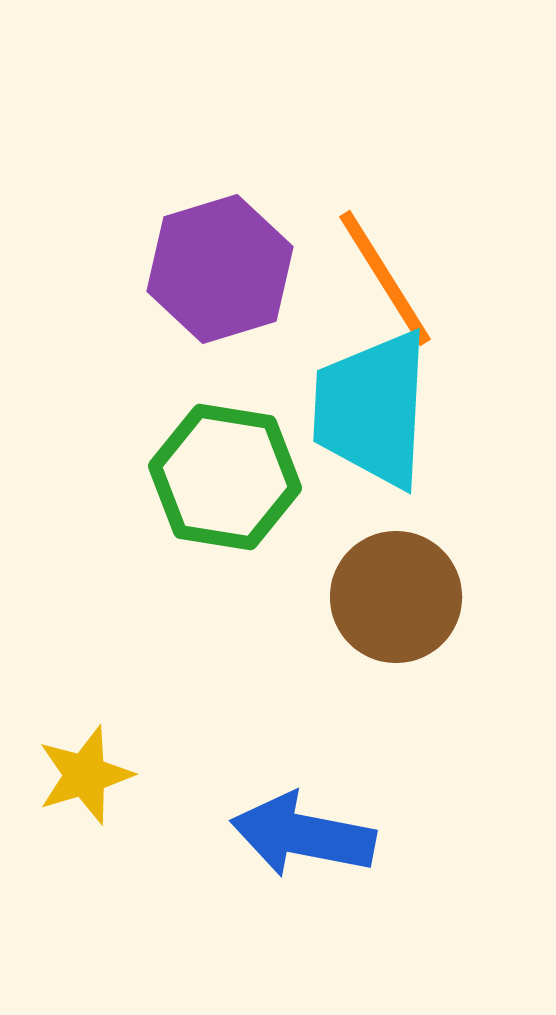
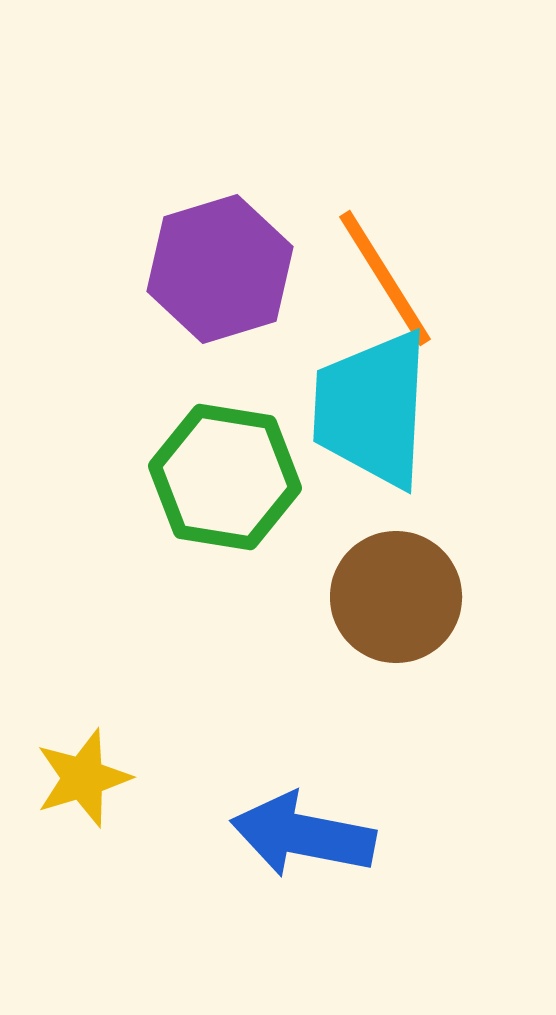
yellow star: moved 2 px left, 3 px down
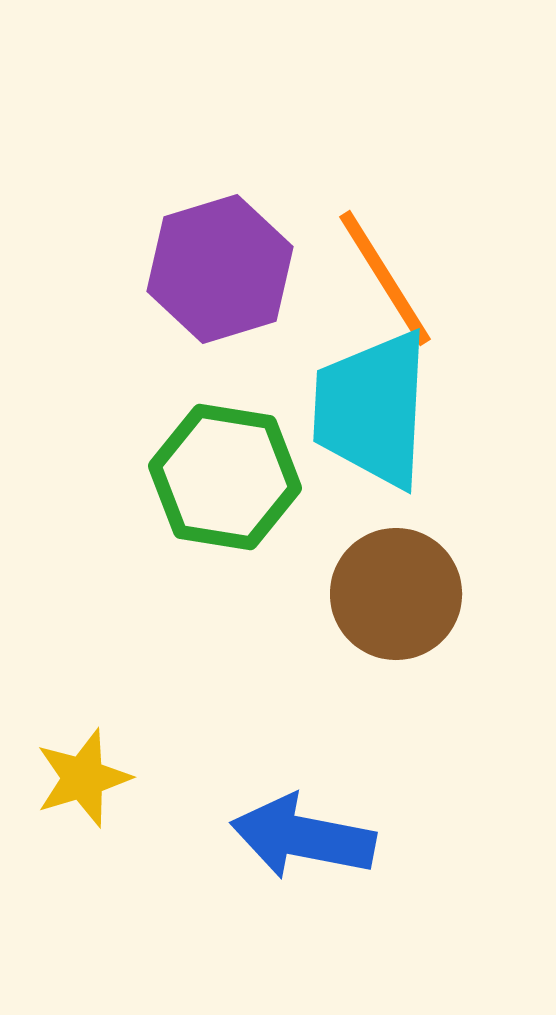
brown circle: moved 3 px up
blue arrow: moved 2 px down
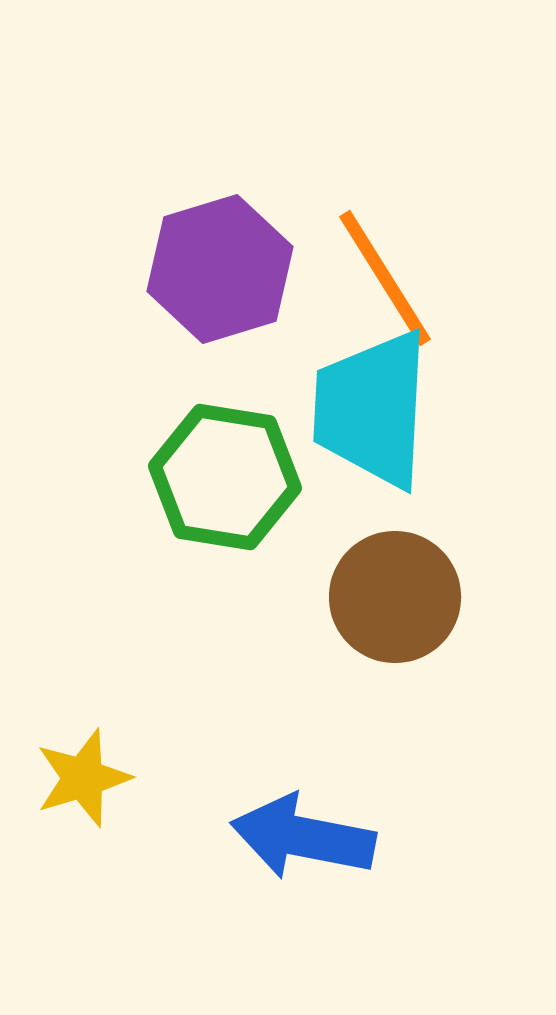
brown circle: moved 1 px left, 3 px down
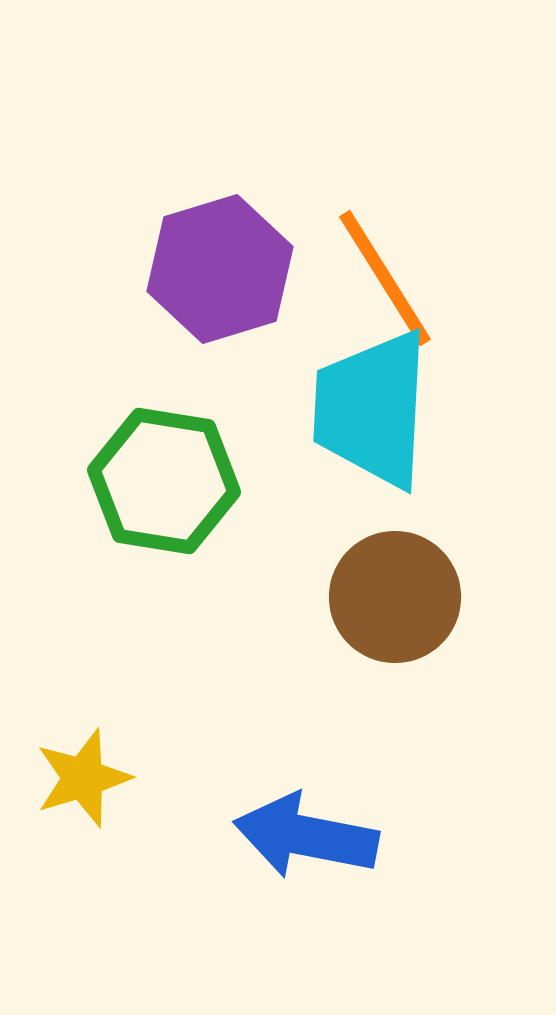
green hexagon: moved 61 px left, 4 px down
blue arrow: moved 3 px right, 1 px up
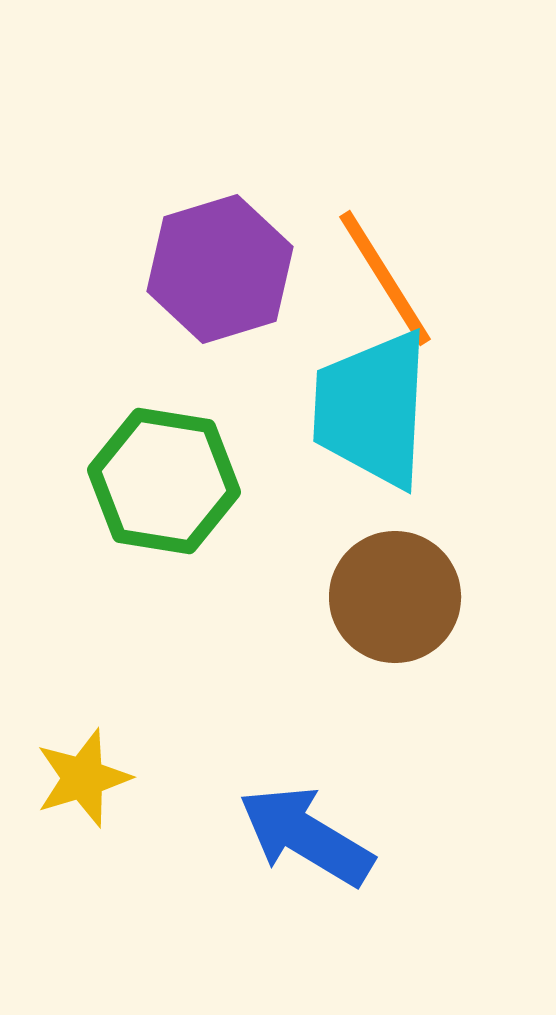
blue arrow: rotated 20 degrees clockwise
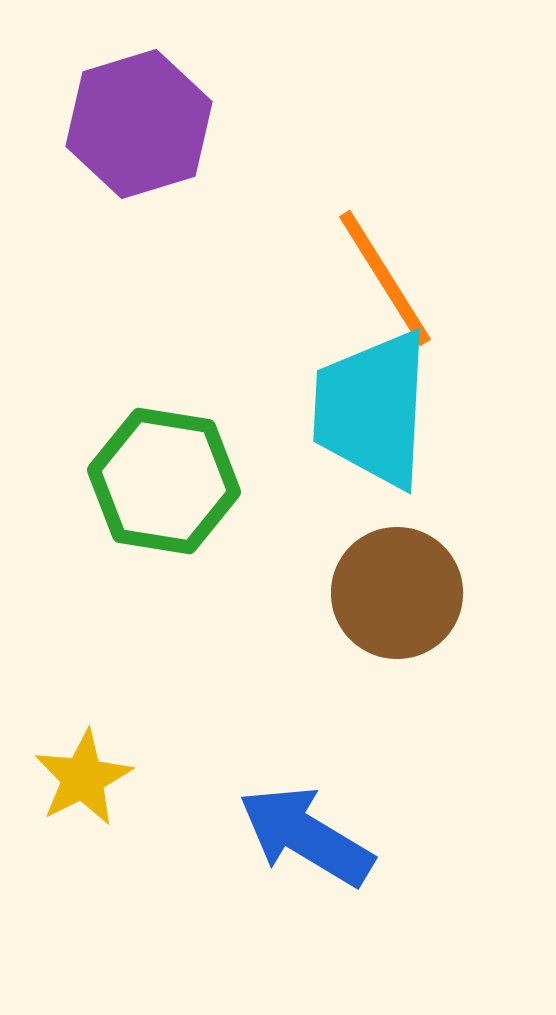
purple hexagon: moved 81 px left, 145 px up
brown circle: moved 2 px right, 4 px up
yellow star: rotated 10 degrees counterclockwise
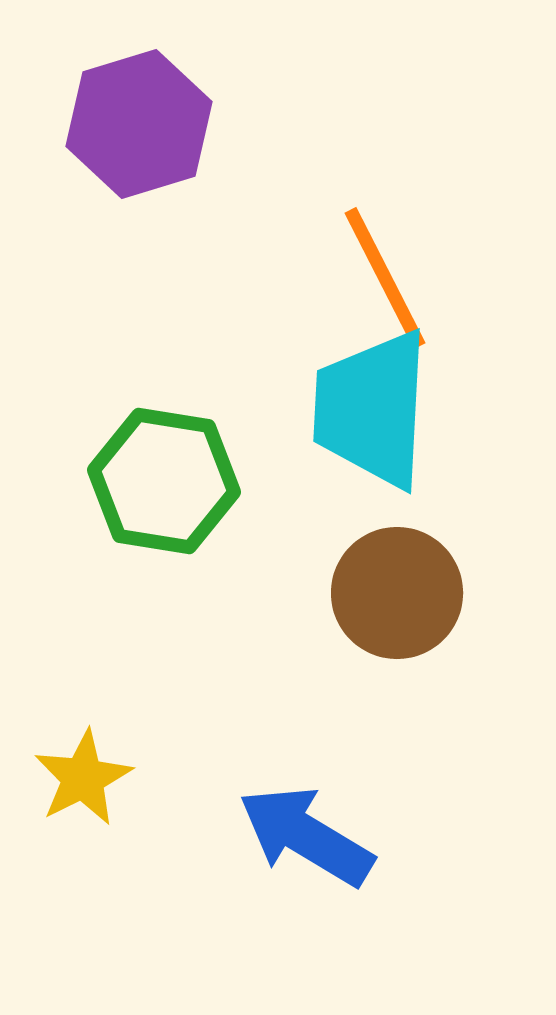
orange line: rotated 5 degrees clockwise
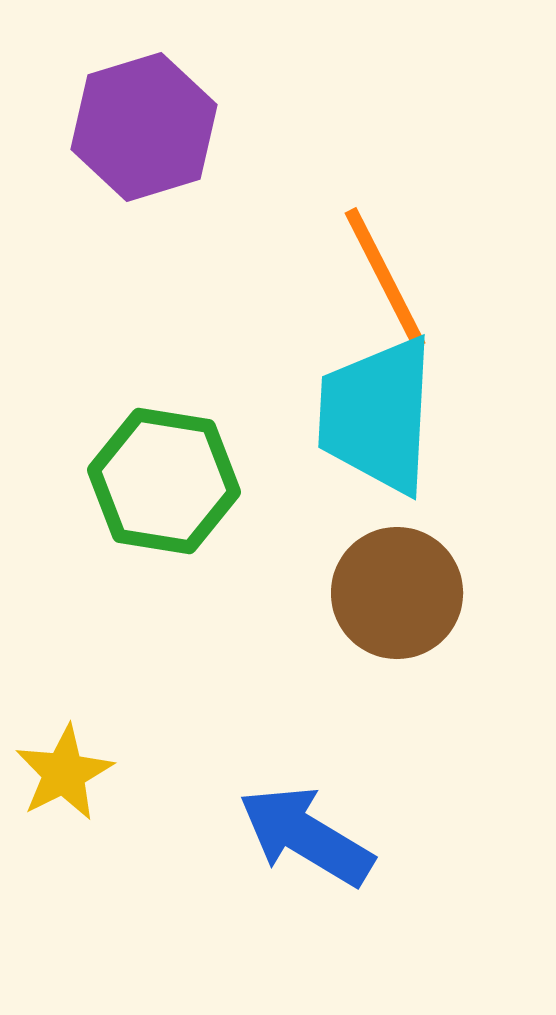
purple hexagon: moved 5 px right, 3 px down
cyan trapezoid: moved 5 px right, 6 px down
yellow star: moved 19 px left, 5 px up
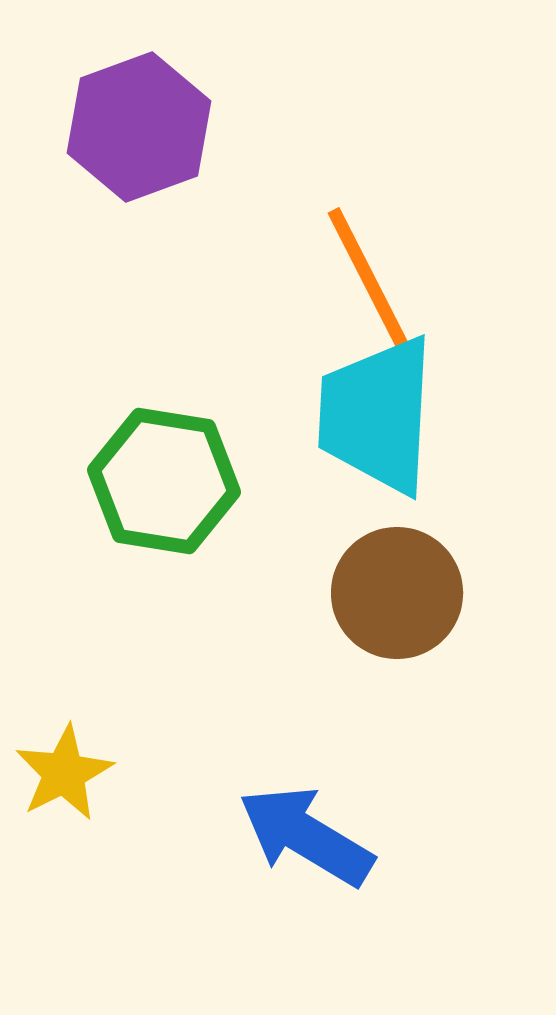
purple hexagon: moved 5 px left; rotated 3 degrees counterclockwise
orange line: moved 17 px left
